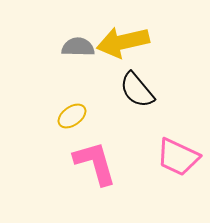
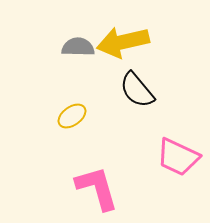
pink L-shape: moved 2 px right, 25 px down
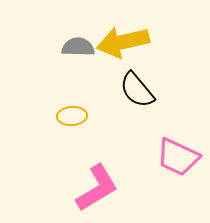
yellow ellipse: rotated 32 degrees clockwise
pink L-shape: rotated 75 degrees clockwise
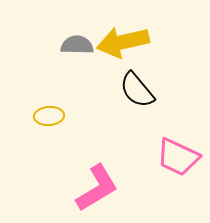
gray semicircle: moved 1 px left, 2 px up
yellow ellipse: moved 23 px left
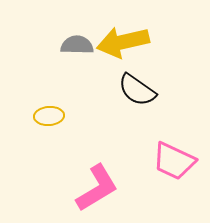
black semicircle: rotated 15 degrees counterclockwise
pink trapezoid: moved 4 px left, 4 px down
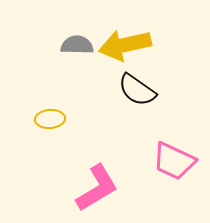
yellow arrow: moved 2 px right, 3 px down
yellow ellipse: moved 1 px right, 3 px down
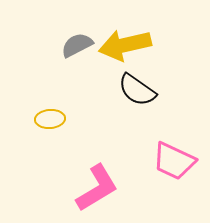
gray semicircle: rotated 28 degrees counterclockwise
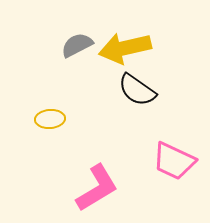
yellow arrow: moved 3 px down
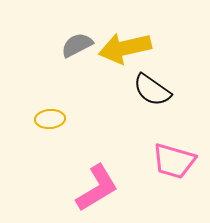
black semicircle: moved 15 px right
pink trapezoid: rotated 9 degrees counterclockwise
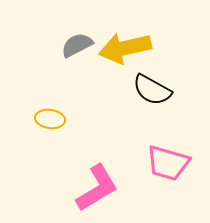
black semicircle: rotated 6 degrees counterclockwise
yellow ellipse: rotated 12 degrees clockwise
pink trapezoid: moved 6 px left, 2 px down
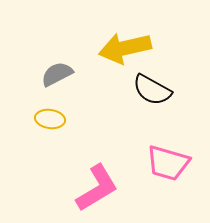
gray semicircle: moved 20 px left, 29 px down
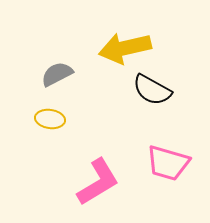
pink L-shape: moved 1 px right, 6 px up
